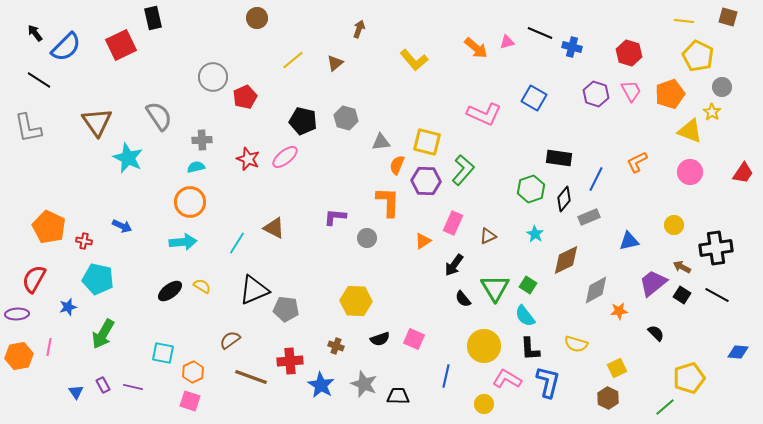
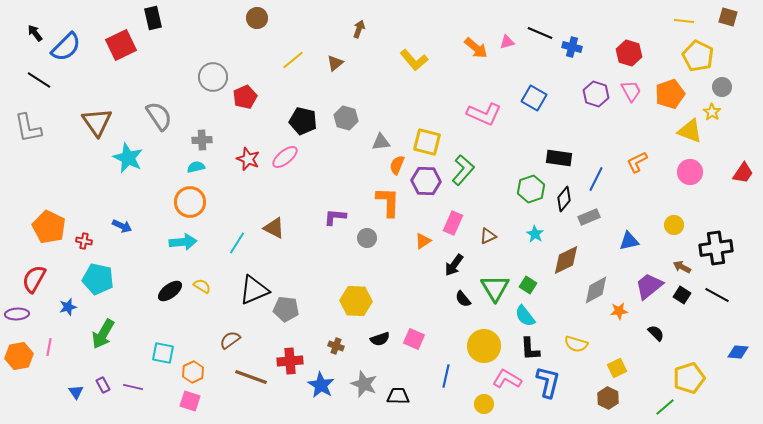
purple trapezoid at (653, 283): moved 4 px left, 3 px down
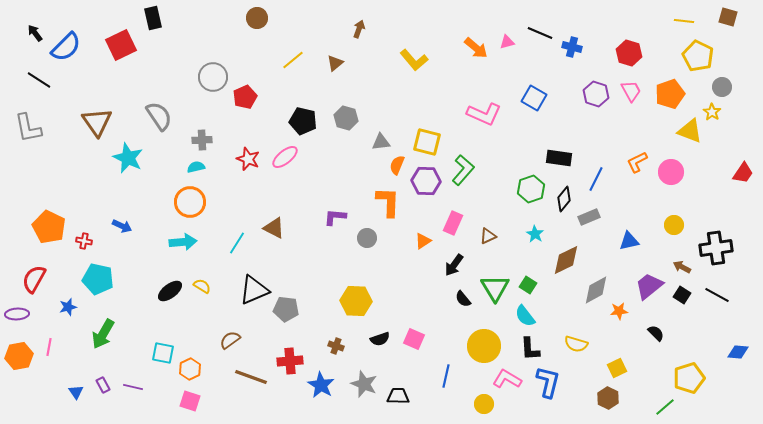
pink circle at (690, 172): moved 19 px left
orange hexagon at (193, 372): moved 3 px left, 3 px up
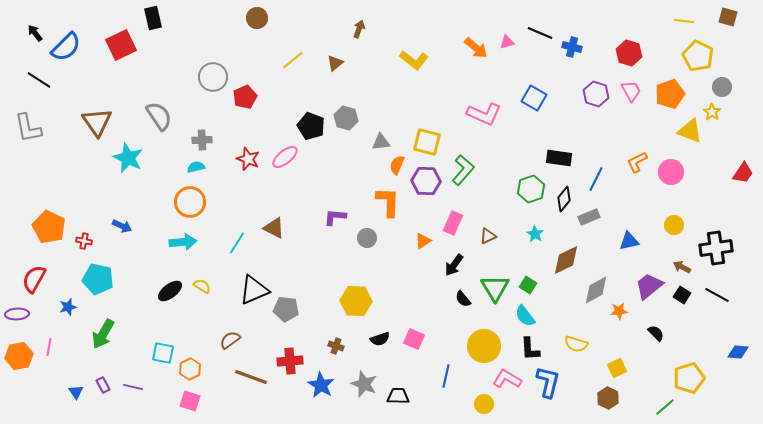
yellow L-shape at (414, 60): rotated 12 degrees counterclockwise
black pentagon at (303, 121): moved 8 px right, 5 px down; rotated 8 degrees clockwise
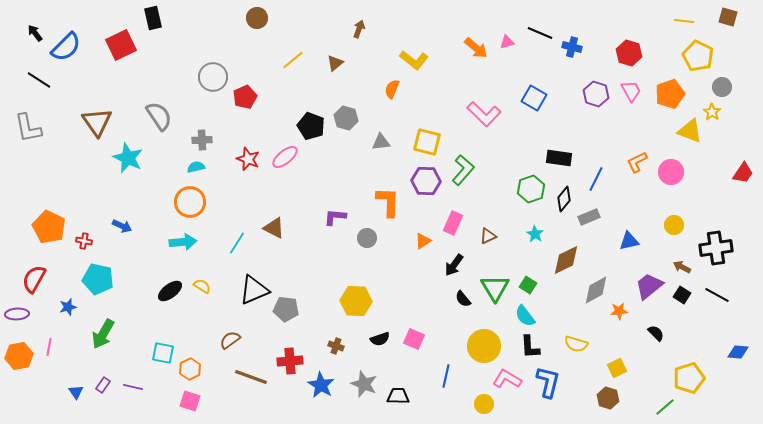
pink L-shape at (484, 114): rotated 20 degrees clockwise
orange semicircle at (397, 165): moved 5 px left, 76 px up
black L-shape at (530, 349): moved 2 px up
purple rectangle at (103, 385): rotated 63 degrees clockwise
brown hexagon at (608, 398): rotated 10 degrees counterclockwise
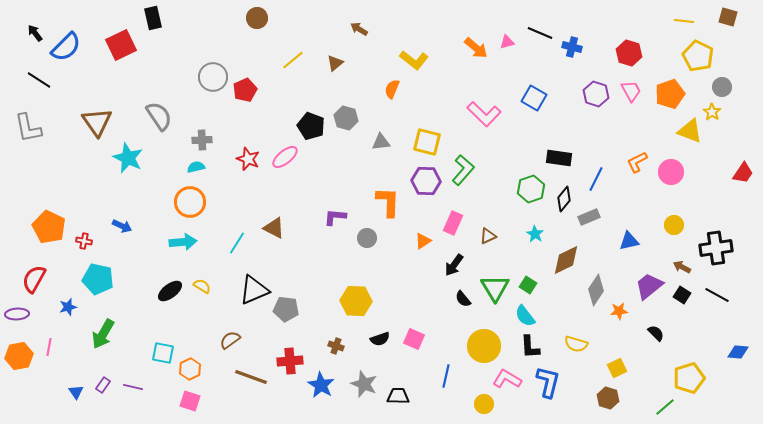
brown arrow at (359, 29): rotated 78 degrees counterclockwise
red pentagon at (245, 97): moved 7 px up
gray diamond at (596, 290): rotated 28 degrees counterclockwise
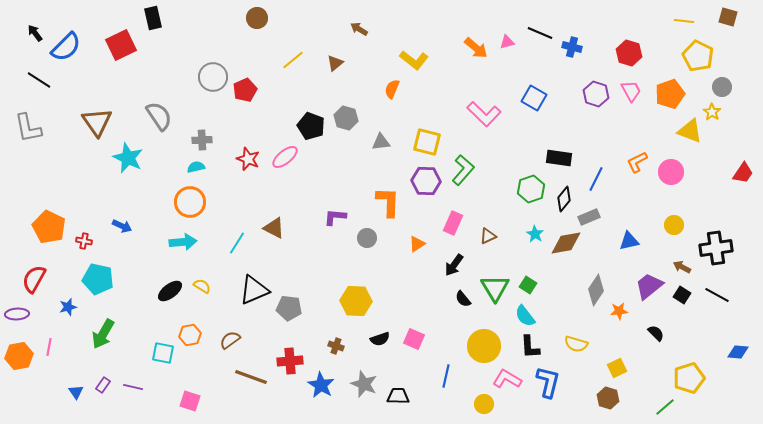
orange triangle at (423, 241): moved 6 px left, 3 px down
brown diamond at (566, 260): moved 17 px up; rotated 16 degrees clockwise
gray pentagon at (286, 309): moved 3 px right, 1 px up
orange hexagon at (190, 369): moved 34 px up; rotated 15 degrees clockwise
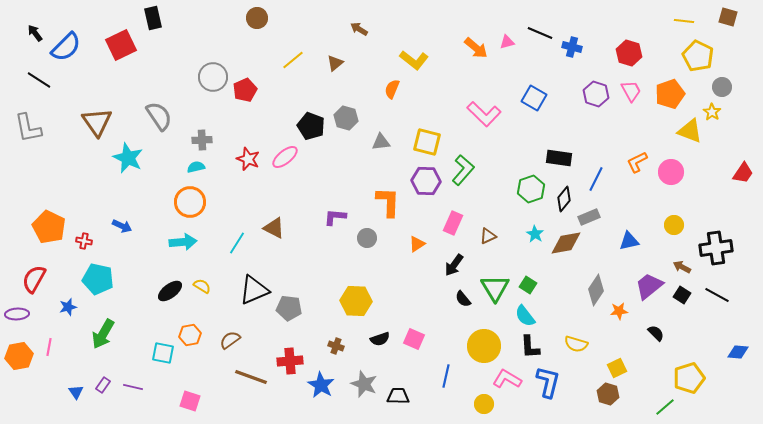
brown hexagon at (608, 398): moved 4 px up
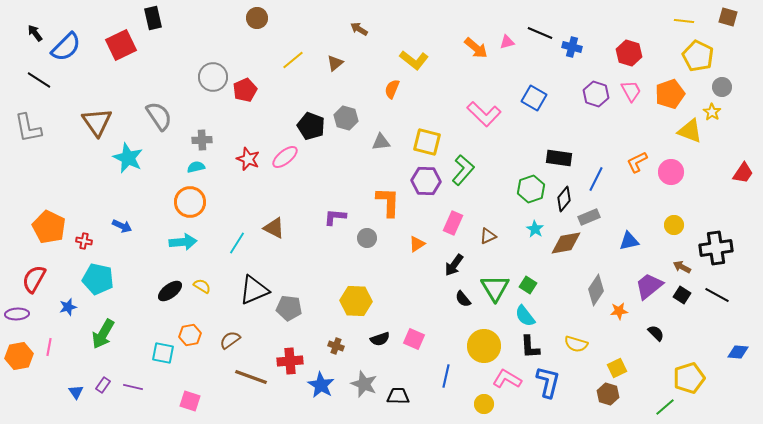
cyan star at (535, 234): moved 5 px up
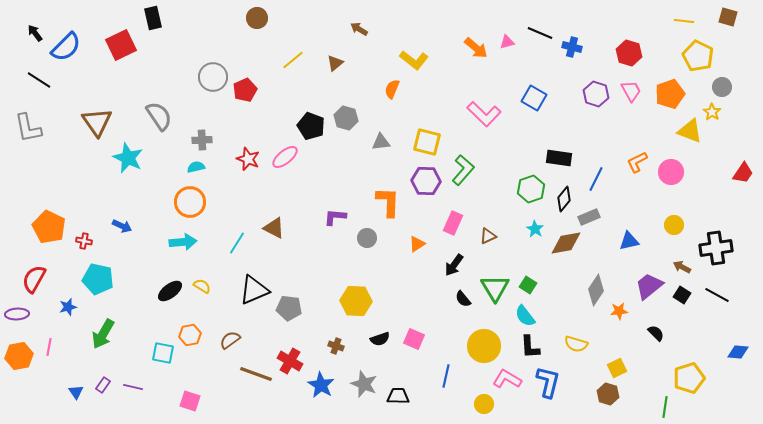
red cross at (290, 361): rotated 35 degrees clockwise
brown line at (251, 377): moved 5 px right, 3 px up
green line at (665, 407): rotated 40 degrees counterclockwise
